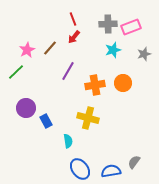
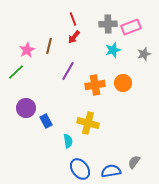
brown line: moved 1 px left, 2 px up; rotated 28 degrees counterclockwise
yellow cross: moved 5 px down
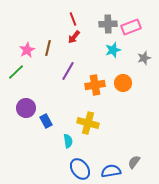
brown line: moved 1 px left, 2 px down
gray star: moved 4 px down
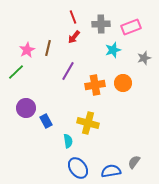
red line: moved 2 px up
gray cross: moved 7 px left
blue ellipse: moved 2 px left, 1 px up
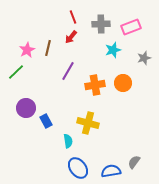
red arrow: moved 3 px left
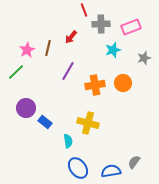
red line: moved 11 px right, 7 px up
blue rectangle: moved 1 px left, 1 px down; rotated 24 degrees counterclockwise
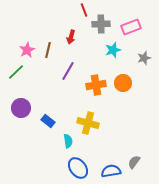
red arrow: rotated 24 degrees counterclockwise
brown line: moved 2 px down
orange cross: moved 1 px right
purple circle: moved 5 px left
blue rectangle: moved 3 px right, 1 px up
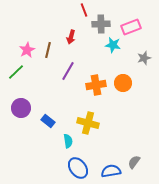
cyan star: moved 5 px up; rotated 28 degrees clockwise
